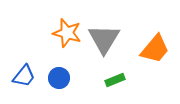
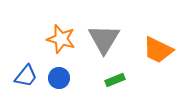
orange star: moved 6 px left, 6 px down
orange trapezoid: moved 3 px right, 1 px down; rotated 76 degrees clockwise
blue trapezoid: moved 2 px right
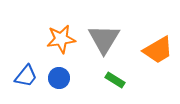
orange star: rotated 24 degrees counterclockwise
orange trapezoid: rotated 56 degrees counterclockwise
green rectangle: rotated 54 degrees clockwise
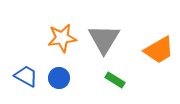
orange star: moved 1 px right, 1 px up
orange trapezoid: moved 1 px right
blue trapezoid: rotated 100 degrees counterclockwise
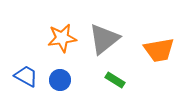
gray triangle: rotated 20 degrees clockwise
orange trapezoid: rotated 20 degrees clockwise
blue circle: moved 1 px right, 2 px down
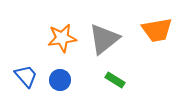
orange trapezoid: moved 2 px left, 20 px up
blue trapezoid: rotated 20 degrees clockwise
